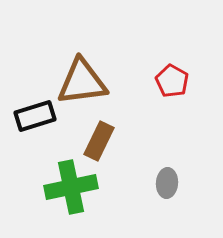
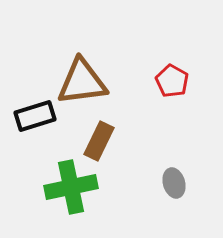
gray ellipse: moved 7 px right; rotated 20 degrees counterclockwise
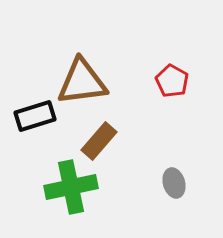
brown rectangle: rotated 15 degrees clockwise
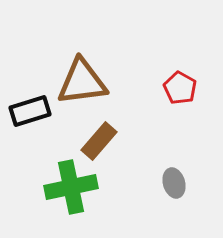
red pentagon: moved 8 px right, 7 px down
black rectangle: moved 5 px left, 5 px up
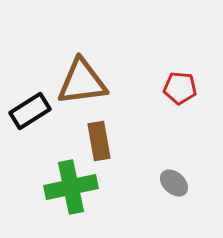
red pentagon: rotated 24 degrees counterclockwise
black rectangle: rotated 15 degrees counterclockwise
brown rectangle: rotated 51 degrees counterclockwise
gray ellipse: rotated 32 degrees counterclockwise
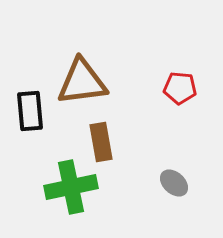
black rectangle: rotated 63 degrees counterclockwise
brown rectangle: moved 2 px right, 1 px down
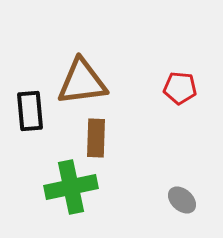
brown rectangle: moved 5 px left, 4 px up; rotated 12 degrees clockwise
gray ellipse: moved 8 px right, 17 px down
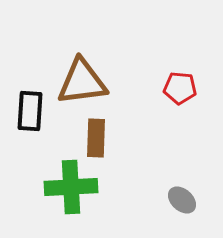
black rectangle: rotated 9 degrees clockwise
green cross: rotated 9 degrees clockwise
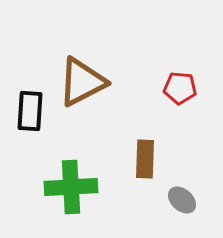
brown triangle: rotated 20 degrees counterclockwise
brown rectangle: moved 49 px right, 21 px down
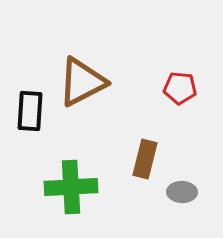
brown rectangle: rotated 12 degrees clockwise
gray ellipse: moved 8 px up; rotated 40 degrees counterclockwise
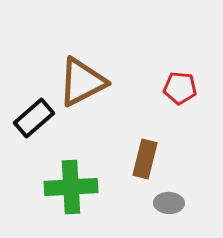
black rectangle: moved 4 px right, 7 px down; rotated 45 degrees clockwise
gray ellipse: moved 13 px left, 11 px down
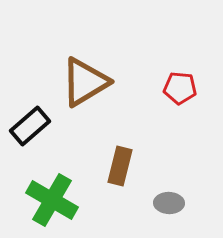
brown triangle: moved 3 px right; rotated 4 degrees counterclockwise
black rectangle: moved 4 px left, 8 px down
brown rectangle: moved 25 px left, 7 px down
green cross: moved 19 px left, 13 px down; rotated 33 degrees clockwise
